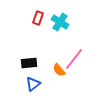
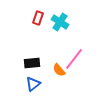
black rectangle: moved 3 px right
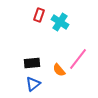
red rectangle: moved 1 px right, 3 px up
pink line: moved 4 px right
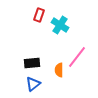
cyan cross: moved 3 px down
pink line: moved 1 px left, 2 px up
orange semicircle: rotated 40 degrees clockwise
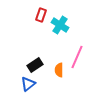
red rectangle: moved 2 px right
pink line: rotated 15 degrees counterclockwise
black rectangle: moved 3 px right, 2 px down; rotated 28 degrees counterclockwise
blue triangle: moved 5 px left
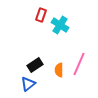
pink line: moved 2 px right, 7 px down
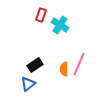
orange semicircle: moved 5 px right, 1 px up
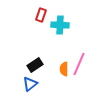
cyan cross: rotated 30 degrees counterclockwise
blue triangle: moved 2 px right
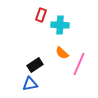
orange semicircle: moved 2 px left, 16 px up; rotated 48 degrees counterclockwise
blue triangle: rotated 28 degrees clockwise
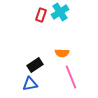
cyan cross: moved 13 px up; rotated 36 degrees counterclockwise
orange semicircle: rotated 40 degrees counterclockwise
pink line: moved 8 px left, 13 px down; rotated 45 degrees counterclockwise
